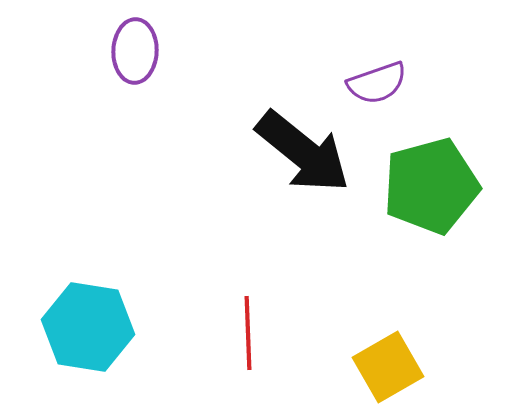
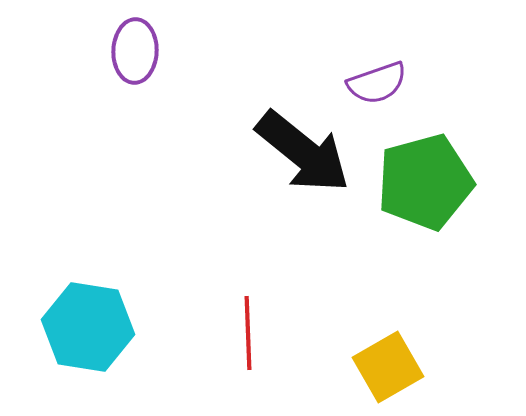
green pentagon: moved 6 px left, 4 px up
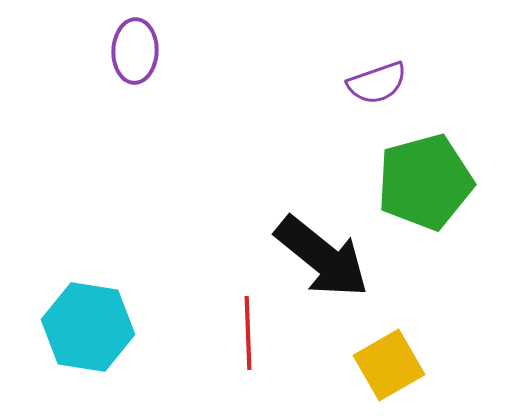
black arrow: moved 19 px right, 105 px down
yellow square: moved 1 px right, 2 px up
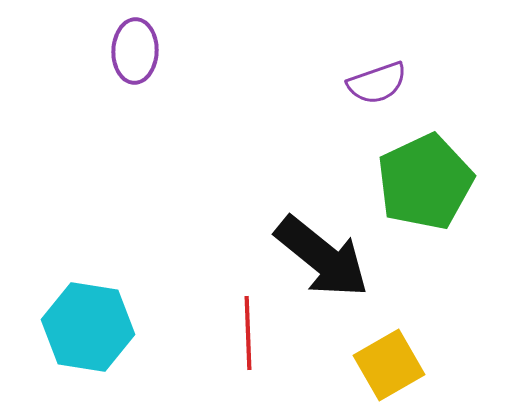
green pentagon: rotated 10 degrees counterclockwise
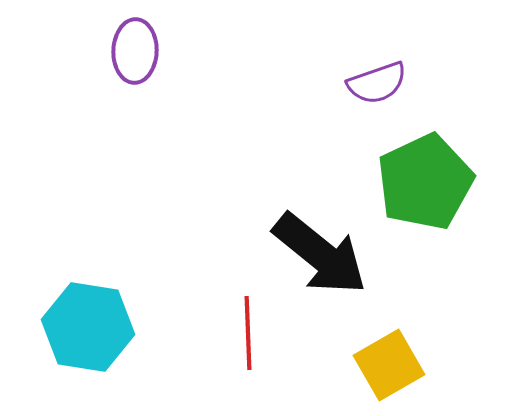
black arrow: moved 2 px left, 3 px up
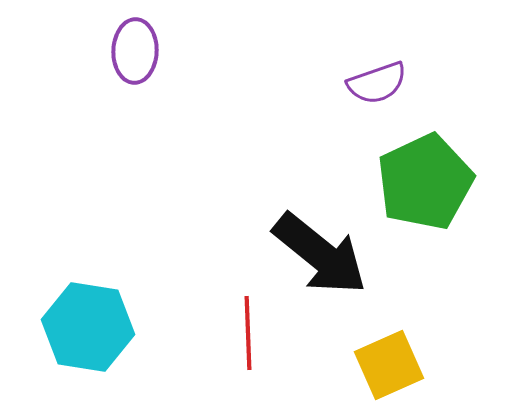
yellow square: rotated 6 degrees clockwise
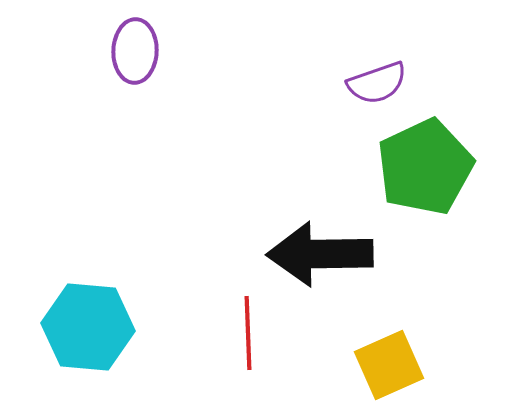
green pentagon: moved 15 px up
black arrow: rotated 140 degrees clockwise
cyan hexagon: rotated 4 degrees counterclockwise
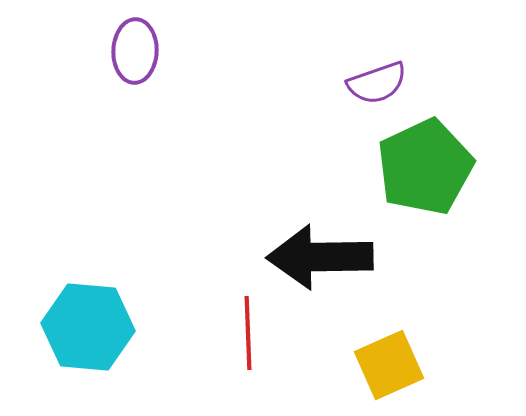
black arrow: moved 3 px down
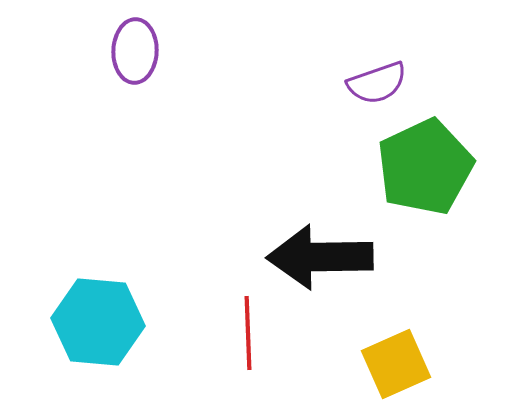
cyan hexagon: moved 10 px right, 5 px up
yellow square: moved 7 px right, 1 px up
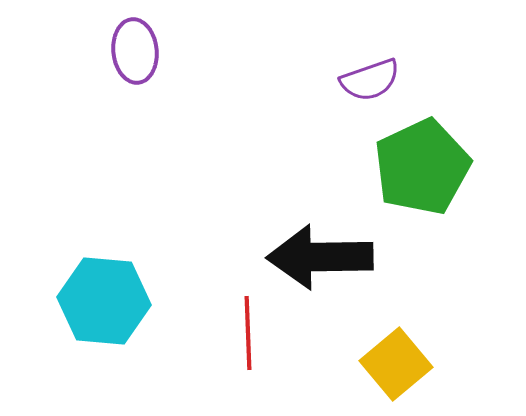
purple ellipse: rotated 8 degrees counterclockwise
purple semicircle: moved 7 px left, 3 px up
green pentagon: moved 3 px left
cyan hexagon: moved 6 px right, 21 px up
yellow square: rotated 16 degrees counterclockwise
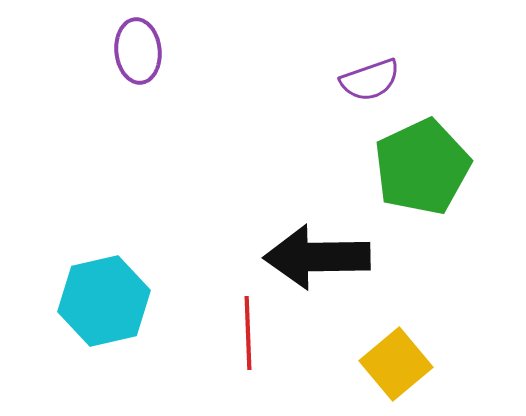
purple ellipse: moved 3 px right
black arrow: moved 3 px left
cyan hexagon: rotated 18 degrees counterclockwise
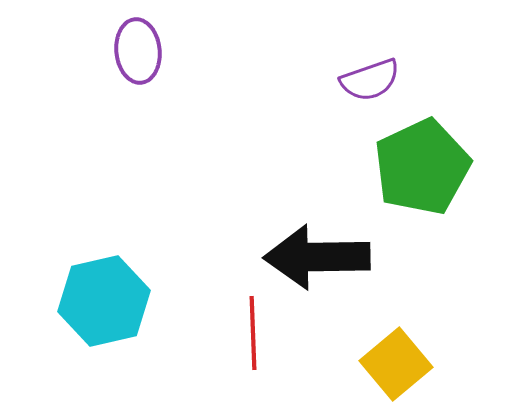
red line: moved 5 px right
